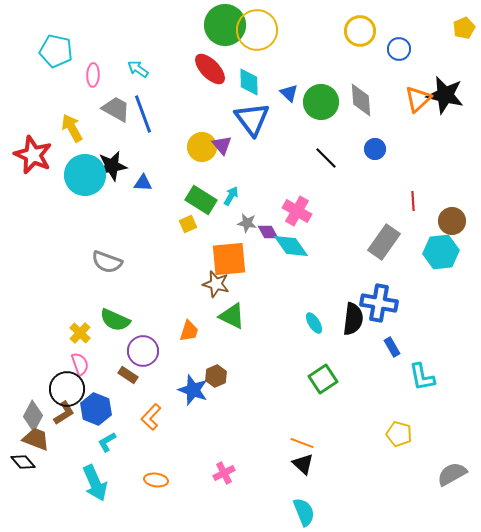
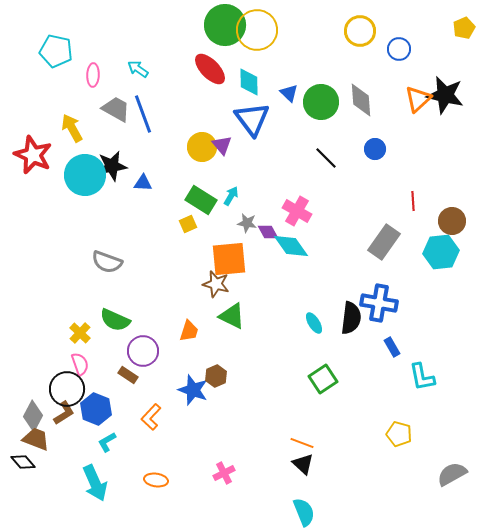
black semicircle at (353, 319): moved 2 px left, 1 px up
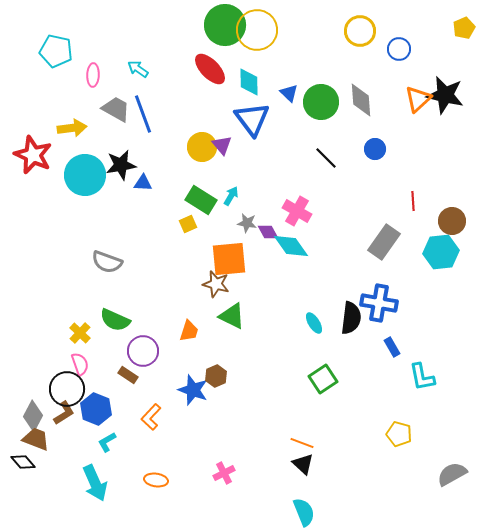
yellow arrow at (72, 128): rotated 112 degrees clockwise
black star at (112, 166): moved 9 px right, 1 px up
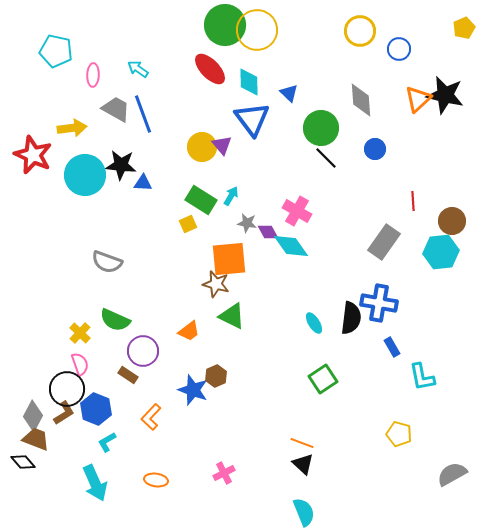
green circle at (321, 102): moved 26 px down
black star at (121, 165): rotated 16 degrees clockwise
orange trapezoid at (189, 331): rotated 35 degrees clockwise
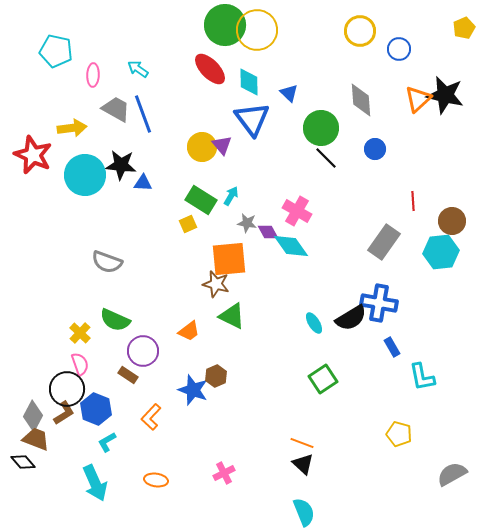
black semicircle at (351, 318): rotated 52 degrees clockwise
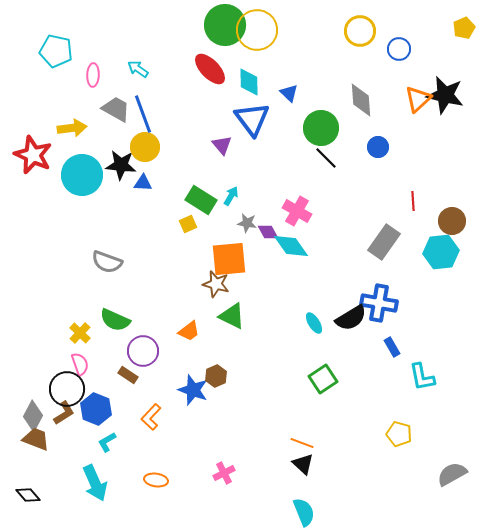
yellow circle at (202, 147): moved 57 px left
blue circle at (375, 149): moved 3 px right, 2 px up
cyan circle at (85, 175): moved 3 px left
black diamond at (23, 462): moved 5 px right, 33 px down
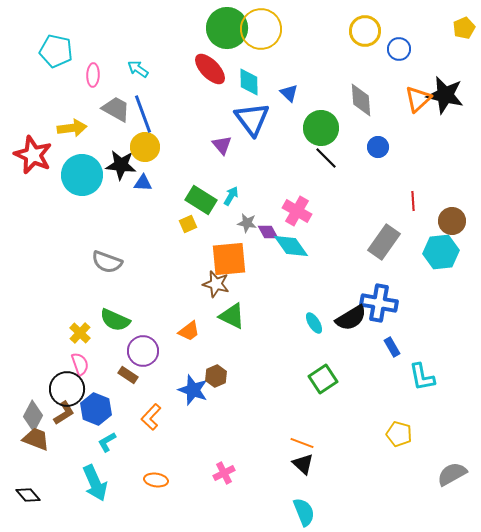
green circle at (225, 25): moved 2 px right, 3 px down
yellow circle at (257, 30): moved 4 px right, 1 px up
yellow circle at (360, 31): moved 5 px right
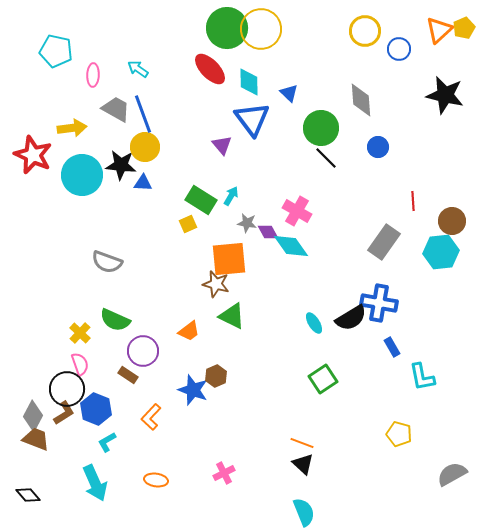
orange triangle at (418, 99): moved 21 px right, 69 px up
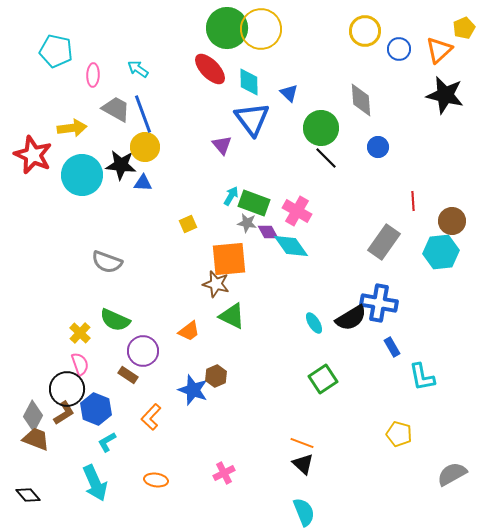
orange triangle at (439, 30): moved 20 px down
green rectangle at (201, 200): moved 53 px right, 3 px down; rotated 12 degrees counterclockwise
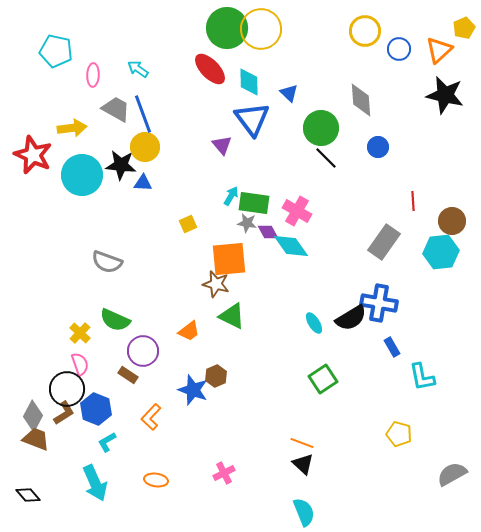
green rectangle at (254, 203): rotated 12 degrees counterclockwise
